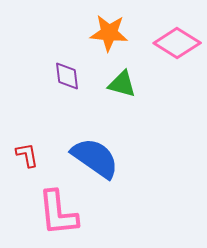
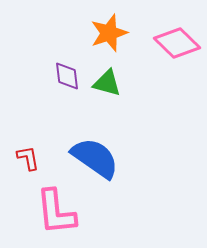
orange star: rotated 24 degrees counterclockwise
pink diamond: rotated 12 degrees clockwise
green triangle: moved 15 px left, 1 px up
red L-shape: moved 1 px right, 3 px down
pink L-shape: moved 2 px left, 1 px up
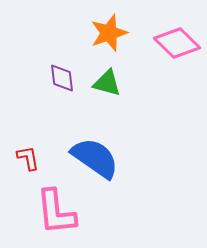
purple diamond: moved 5 px left, 2 px down
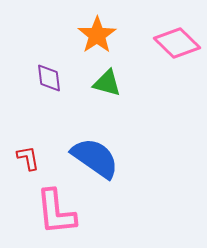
orange star: moved 12 px left, 2 px down; rotated 15 degrees counterclockwise
purple diamond: moved 13 px left
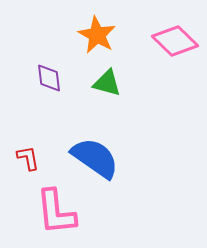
orange star: rotated 9 degrees counterclockwise
pink diamond: moved 2 px left, 2 px up
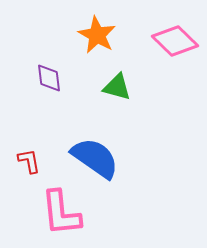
green triangle: moved 10 px right, 4 px down
red L-shape: moved 1 px right, 3 px down
pink L-shape: moved 5 px right, 1 px down
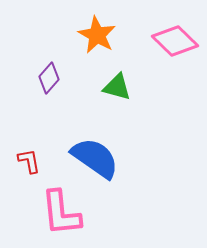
purple diamond: rotated 48 degrees clockwise
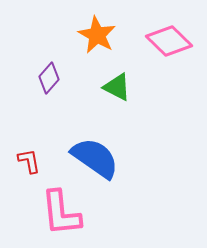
pink diamond: moved 6 px left
green triangle: rotated 12 degrees clockwise
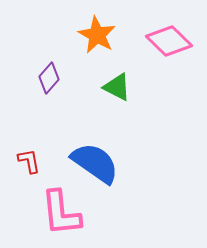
blue semicircle: moved 5 px down
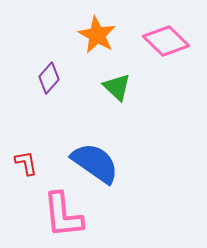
pink diamond: moved 3 px left
green triangle: rotated 16 degrees clockwise
red L-shape: moved 3 px left, 2 px down
pink L-shape: moved 2 px right, 2 px down
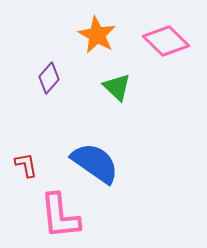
red L-shape: moved 2 px down
pink L-shape: moved 3 px left, 1 px down
